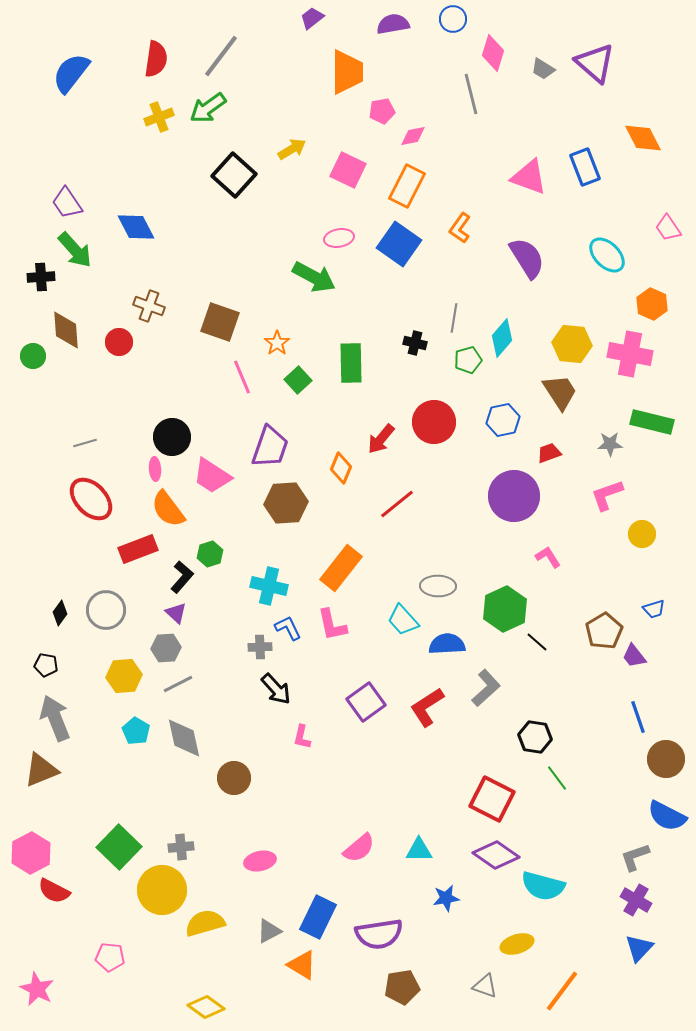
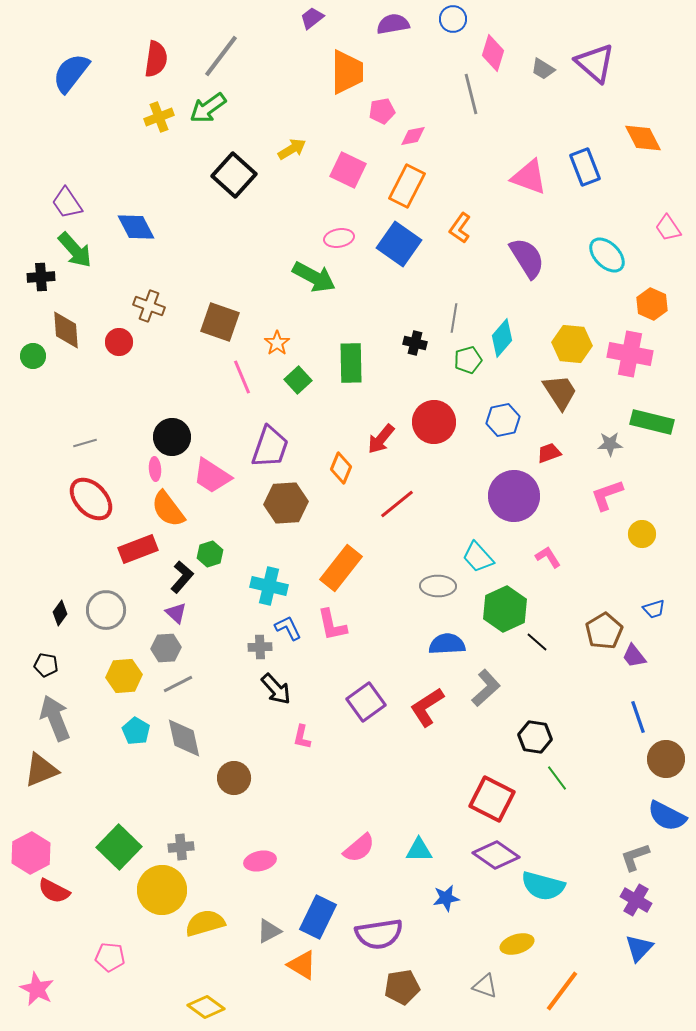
cyan trapezoid at (403, 620): moved 75 px right, 63 px up
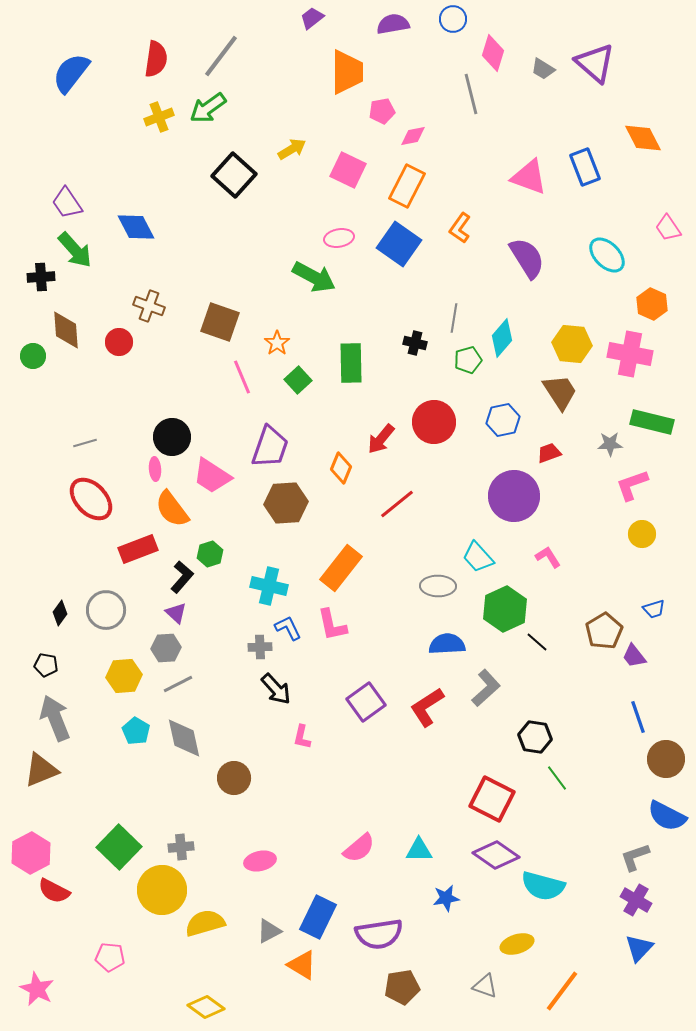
pink L-shape at (607, 495): moved 25 px right, 10 px up
orange semicircle at (168, 509): moved 4 px right
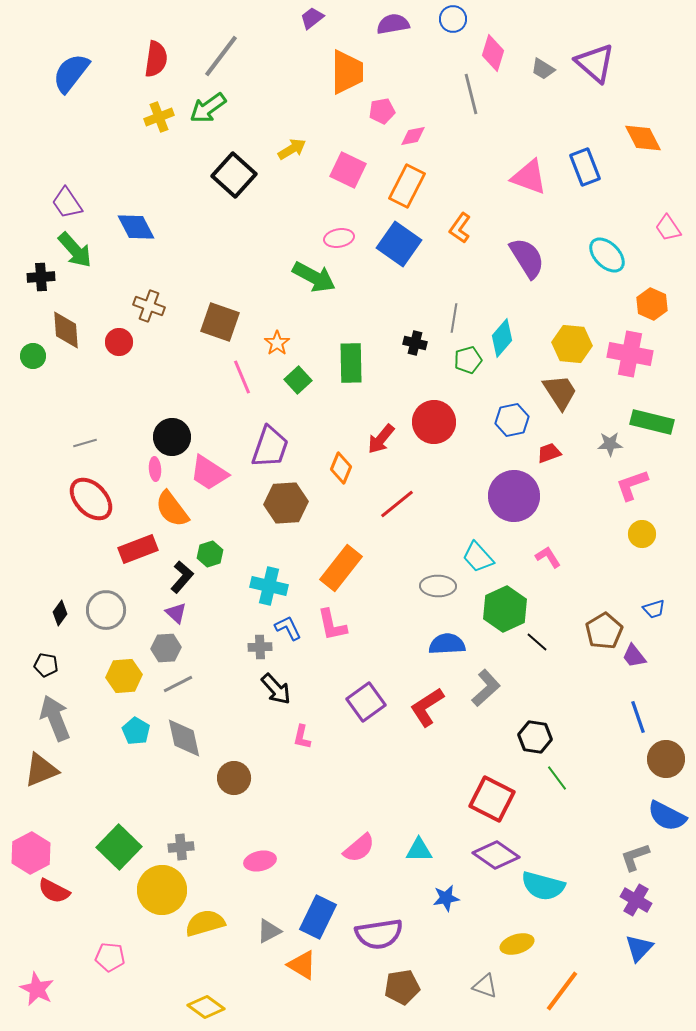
blue hexagon at (503, 420): moved 9 px right
pink trapezoid at (212, 476): moved 3 px left, 3 px up
